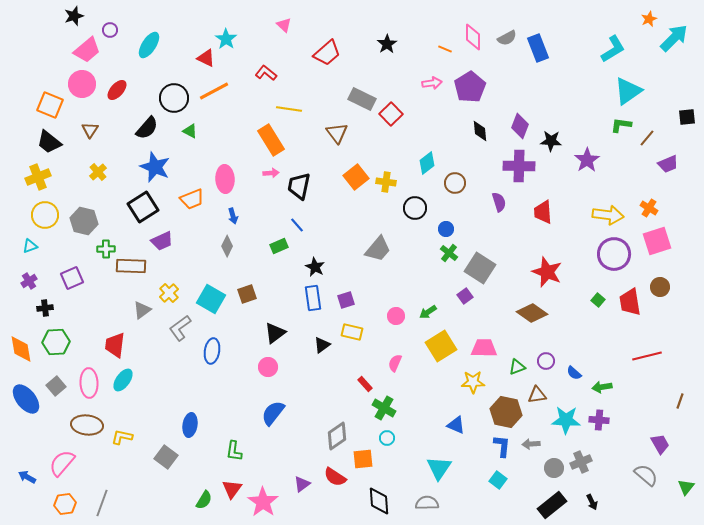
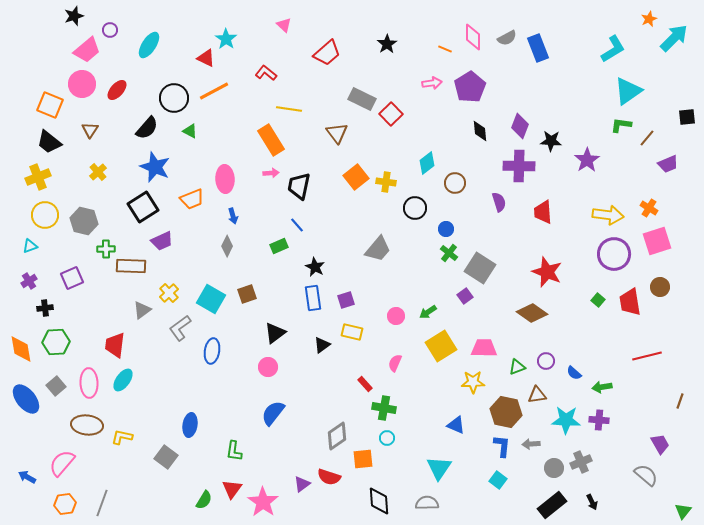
green cross at (384, 408): rotated 20 degrees counterclockwise
red semicircle at (335, 477): moved 6 px left; rotated 15 degrees counterclockwise
green triangle at (686, 487): moved 3 px left, 24 px down
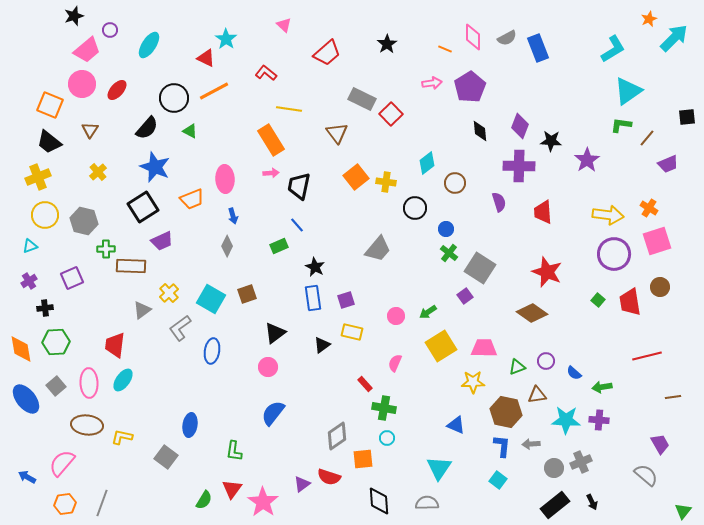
brown line at (680, 401): moved 7 px left, 4 px up; rotated 63 degrees clockwise
black rectangle at (552, 505): moved 3 px right
